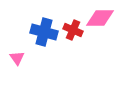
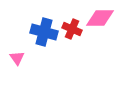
red cross: moved 1 px left, 1 px up
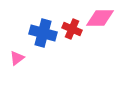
blue cross: moved 1 px left, 1 px down
pink triangle: rotated 28 degrees clockwise
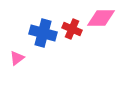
pink diamond: moved 1 px right
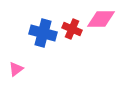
pink diamond: moved 1 px down
pink triangle: moved 1 px left, 11 px down
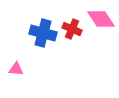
pink diamond: rotated 56 degrees clockwise
pink triangle: rotated 42 degrees clockwise
